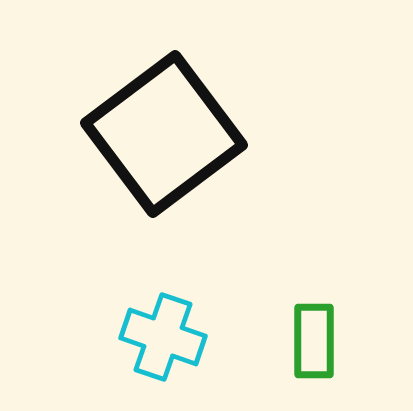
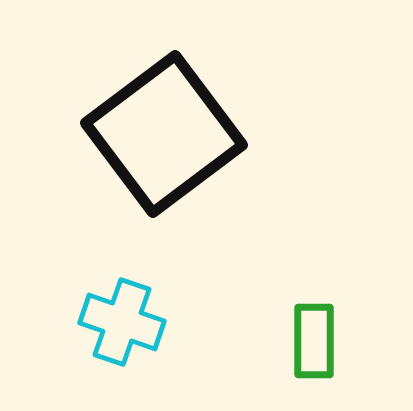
cyan cross: moved 41 px left, 15 px up
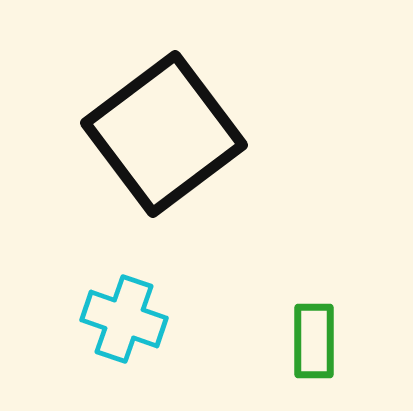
cyan cross: moved 2 px right, 3 px up
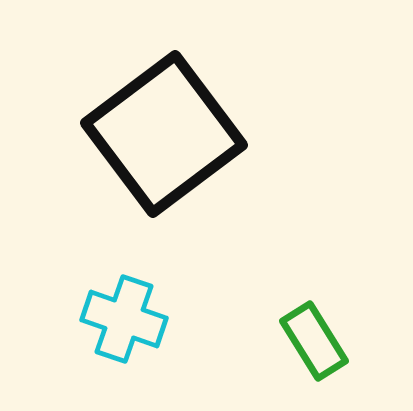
green rectangle: rotated 32 degrees counterclockwise
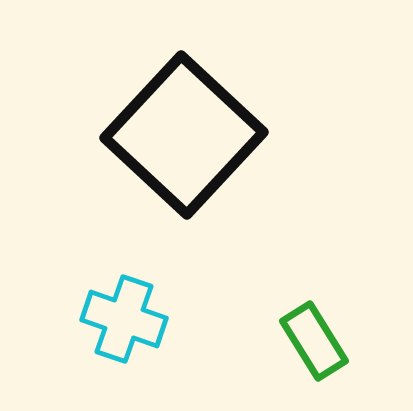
black square: moved 20 px right, 1 px down; rotated 10 degrees counterclockwise
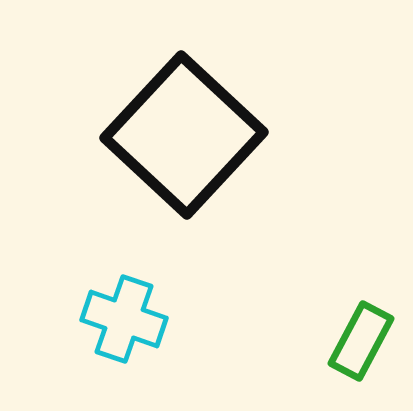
green rectangle: moved 47 px right; rotated 60 degrees clockwise
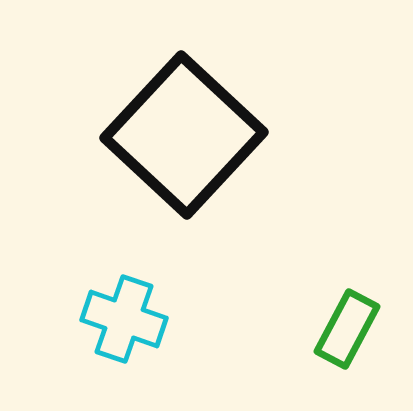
green rectangle: moved 14 px left, 12 px up
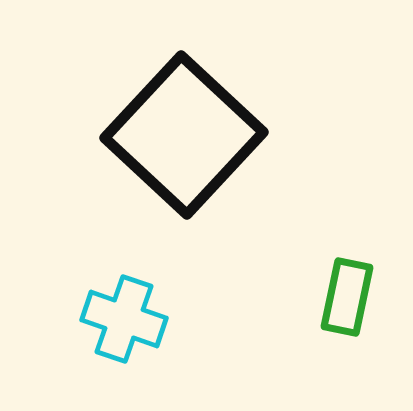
green rectangle: moved 32 px up; rotated 16 degrees counterclockwise
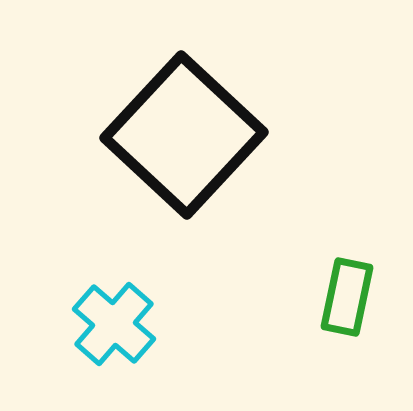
cyan cross: moved 10 px left, 5 px down; rotated 22 degrees clockwise
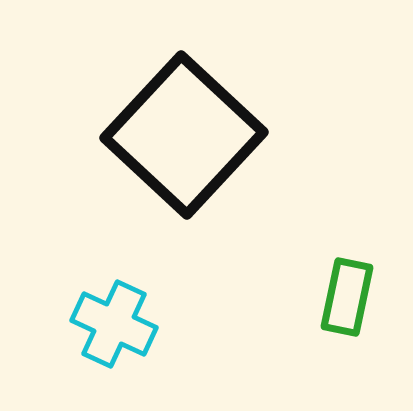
cyan cross: rotated 16 degrees counterclockwise
